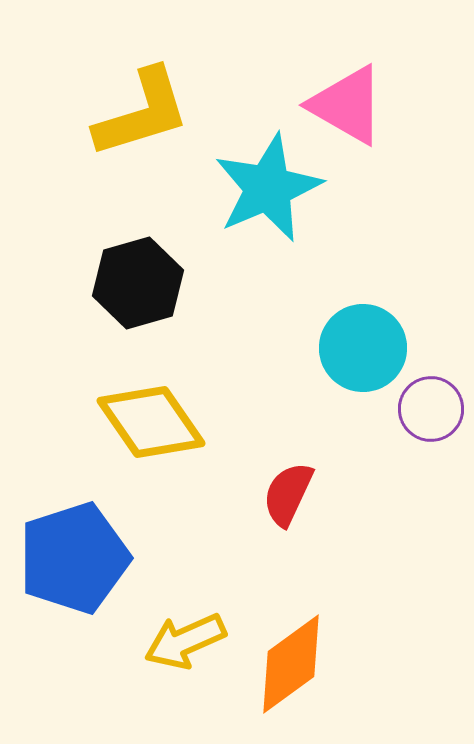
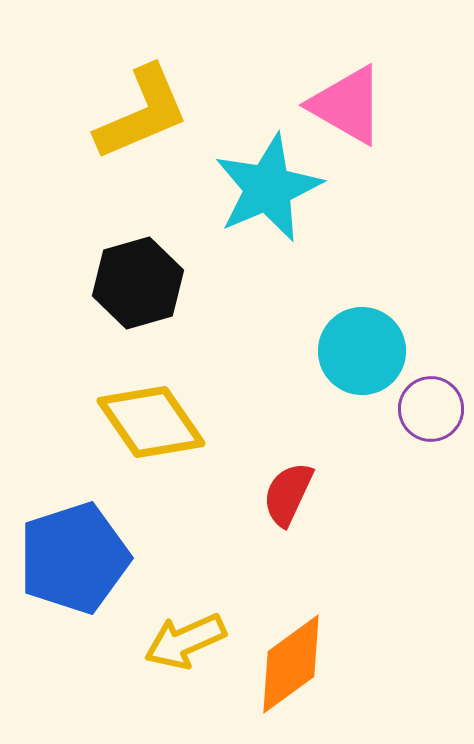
yellow L-shape: rotated 6 degrees counterclockwise
cyan circle: moved 1 px left, 3 px down
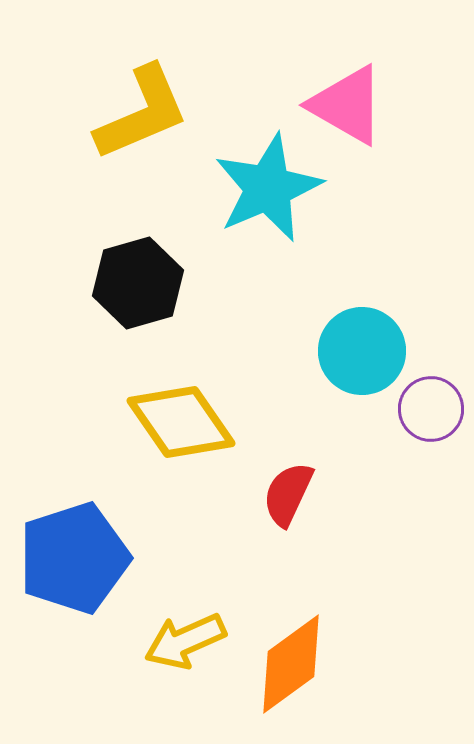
yellow diamond: moved 30 px right
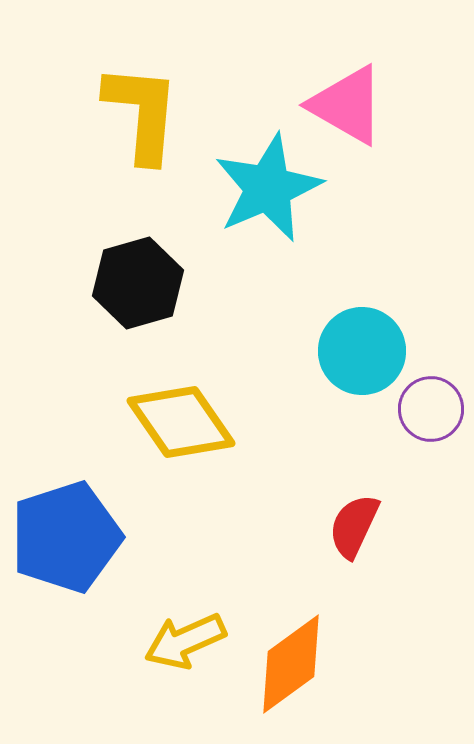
yellow L-shape: rotated 62 degrees counterclockwise
red semicircle: moved 66 px right, 32 px down
blue pentagon: moved 8 px left, 21 px up
